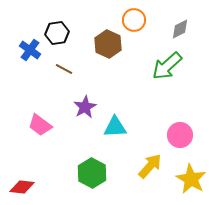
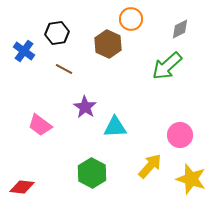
orange circle: moved 3 px left, 1 px up
blue cross: moved 6 px left, 1 px down
purple star: rotated 10 degrees counterclockwise
yellow star: rotated 12 degrees counterclockwise
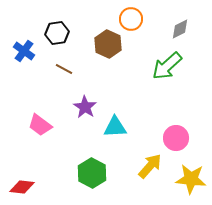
pink circle: moved 4 px left, 3 px down
yellow star: rotated 12 degrees counterclockwise
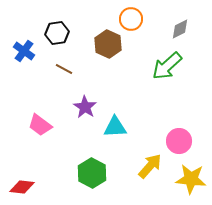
pink circle: moved 3 px right, 3 px down
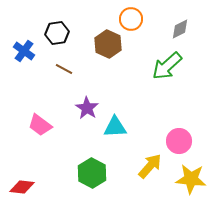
purple star: moved 2 px right, 1 px down
